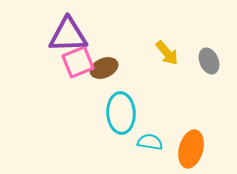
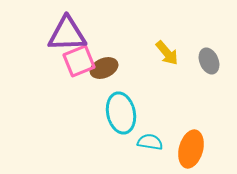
purple triangle: moved 1 px left, 1 px up
pink square: moved 1 px right, 1 px up
cyan ellipse: rotated 9 degrees counterclockwise
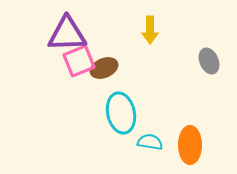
yellow arrow: moved 17 px left, 23 px up; rotated 40 degrees clockwise
orange ellipse: moved 1 px left, 4 px up; rotated 15 degrees counterclockwise
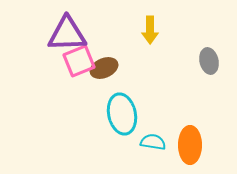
gray ellipse: rotated 10 degrees clockwise
cyan ellipse: moved 1 px right, 1 px down
cyan semicircle: moved 3 px right
